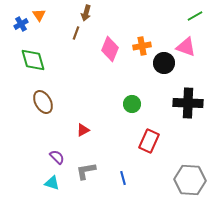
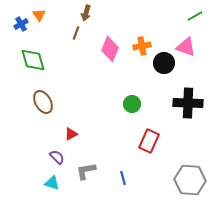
red triangle: moved 12 px left, 4 px down
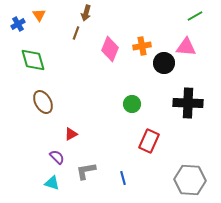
blue cross: moved 3 px left
pink triangle: rotated 15 degrees counterclockwise
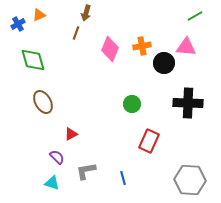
orange triangle: rotated 40 degrees clockwise
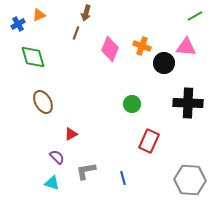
orange cross: rotated 30 degrees clockwise
green diamond: moved 3 px up
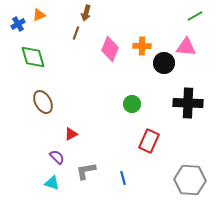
orange cross: rotated 18 degrees counterclockwise
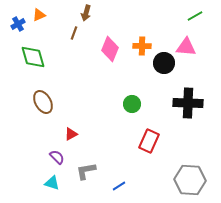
brown line: moved 2 px left
blue line: moved 4 px left, 8 px down; rotated 72 degrees clockwise
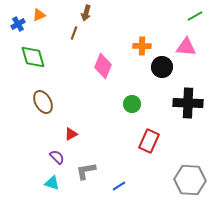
pink diamond: moved 7 px left, 17 px down
black circle: moved 2 px left, 4 px down
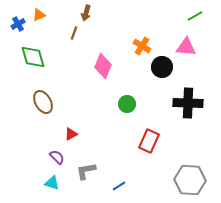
orange cross: rotated 30 degrees clockwise
green circle: moved 5 px left
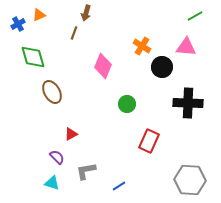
brown ellipse: moved 9 px right, 10 px up
